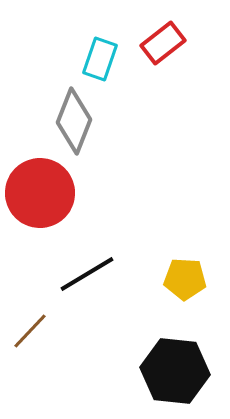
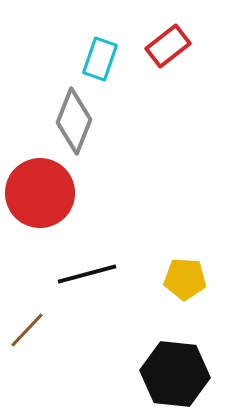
red rectangle: moved 5 px right, 3 px down
black line: rotated 16 degrees clockwise
brown line: moved 3 px left, 1 px up
black hexagon: moved 3 px down
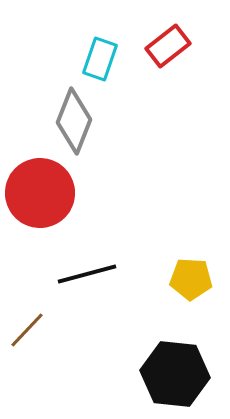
yellow pentagon: moved 6 px right
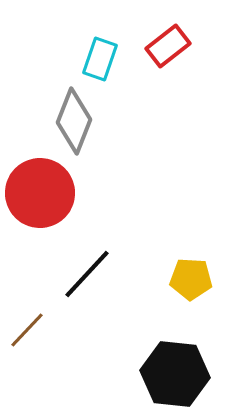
black line: rotated 32 degrees counterclockwise
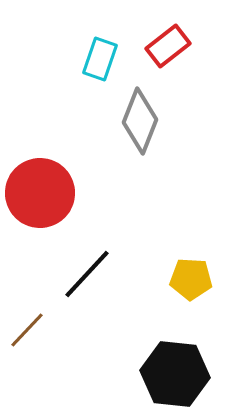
gray diamond: moved 66 px right
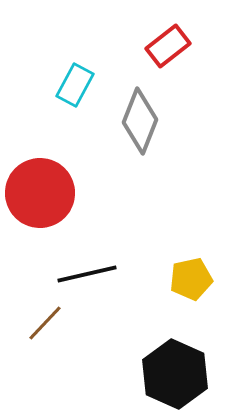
cyan rectangle: moved 25 px left, 26 px down; rotated 9 degrees clockwise
black line: rotated 34 degrees clockwise
yellow pentagon: rotated 15 degrees counterclockwise
brown line: moved 18 px right, 7 px up
black hexagon: rotated 18 degrees clockwise
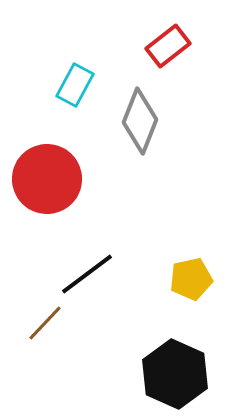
red circle: moved 7 px right, 14 px up
black line: rotated 24 degrees counterclockwise
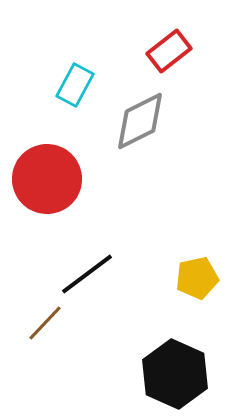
red rectangle: moved 1 px right, 5 px down
gray diamond: rotated 42 degrees clockwise
yellow pentagon: moved 6 px right, 1 px up
